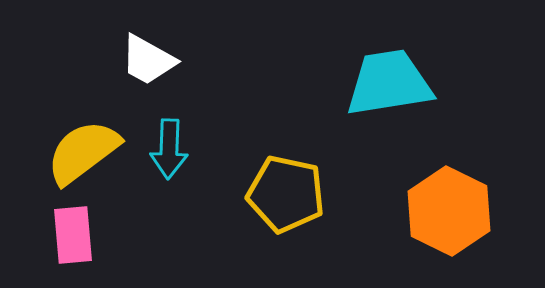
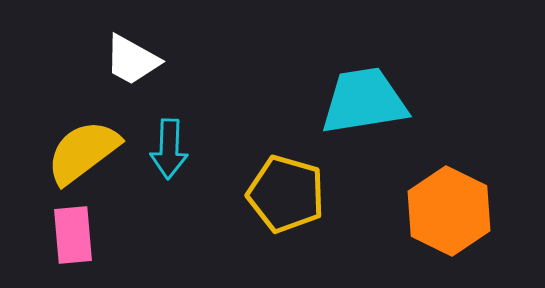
white trapezoid: moved 16 px left
cyan trapezoid: moved 25 px left, 18 px down
yellow pentagon: rotated 4 degrees clockwise
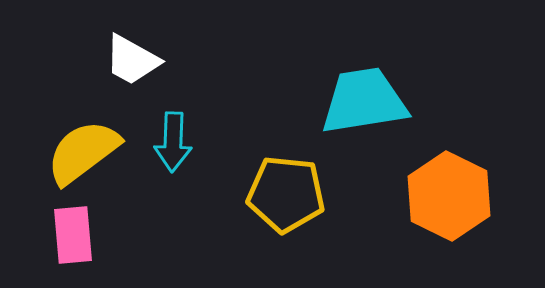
cyan arrow: moved 4 px right, 7 px up
yellow pentagon: rotated 10 degrees counterclockwise
orange hexagon: moved 15 px up
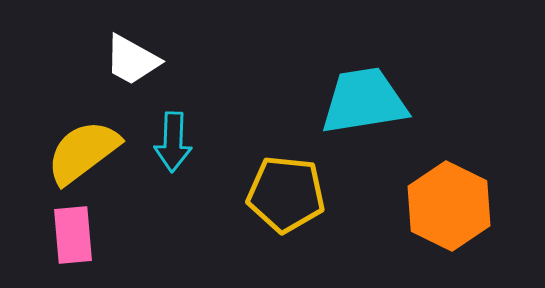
orange hexagon: moved 10 px down
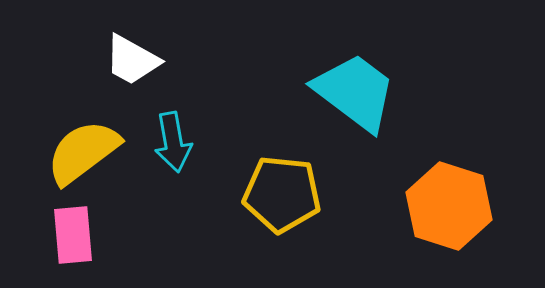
cyan trapezoid: moved 9 px left, 9 px up; rotated 46 degrees clockwise
cyan arrow: rotated 12 degrees counterclockwise
yellow pentagon: moved 4 px left
orange hexagon: rotated 8 degrees counterclockwise
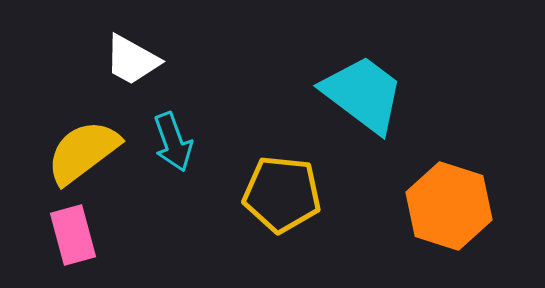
cyan trapezoid: moved 8 px right, 2 px down
cyan arrow: rotated 10 degrees counterclockwise
pink rectangle: rotated 10 degrees counterclockwise
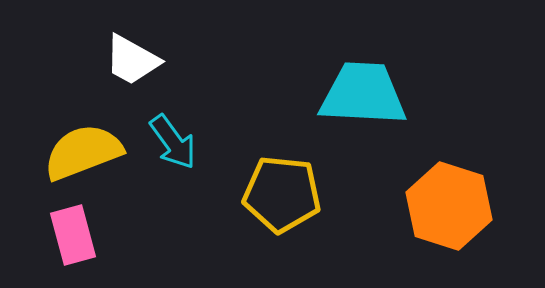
cyan trapezoid: rotated 34 degrees counterclockwise
cyan arrow: rotated 16 degrees counterclockwise
yellow semicircle: rotated 16 degrees clockwise
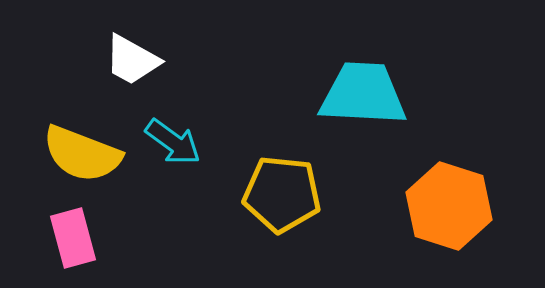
cyan arrow: rotated 18 degrees counterclockwise
yellow semicircle: moved 1 px left, 2 px down; rotated 138 degrees counterclockwise
pink rectangle: moved 3 px down
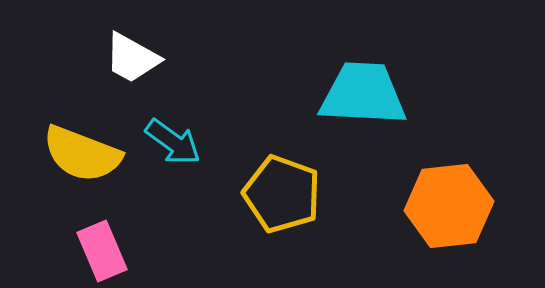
white trapezoid: moved 2 px up
yellow pentagon: rotated 14 degrees clockwise
orange hexagon: rotated 24 degrees counterclockwise
pink rectangle: moved 29 px right, 13 px down; rotated 8 degrees counterclockwise
